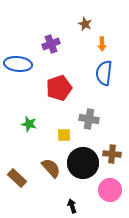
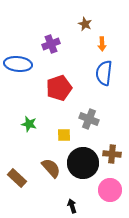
gray cross: rotated 12 degrees clockwise
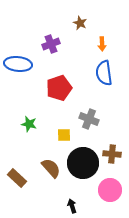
brown star: moved 5 px left, 1 px up
blue semicircle: rotated 15 degrees counterclockwise
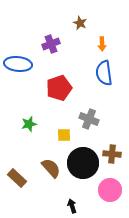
green star: rotated 28 degrees counterclockwise
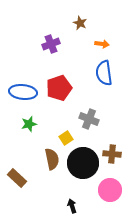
orange arrow: rotated 80 degrees counterclockwise
blue ellipse: moved 5 px right, 28 px down
yellow square: moved 2 px right, 3 px down; rotated 32 degrees counterclockwise
brown semicircle: moved 1 px right, 9 px up; rotated 30 degrees clockwise
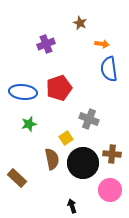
purple cross: moved 5 px left
blue semicircle: moved 5 px right, 4 px up
